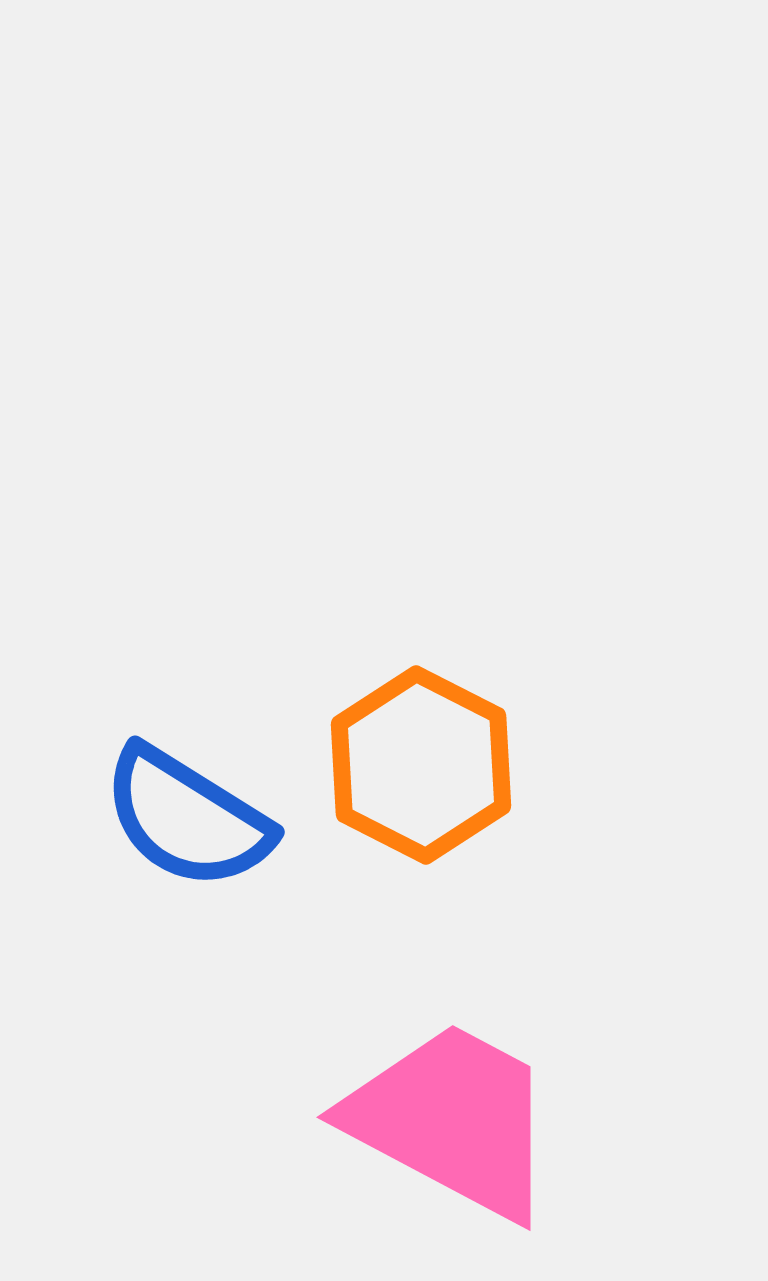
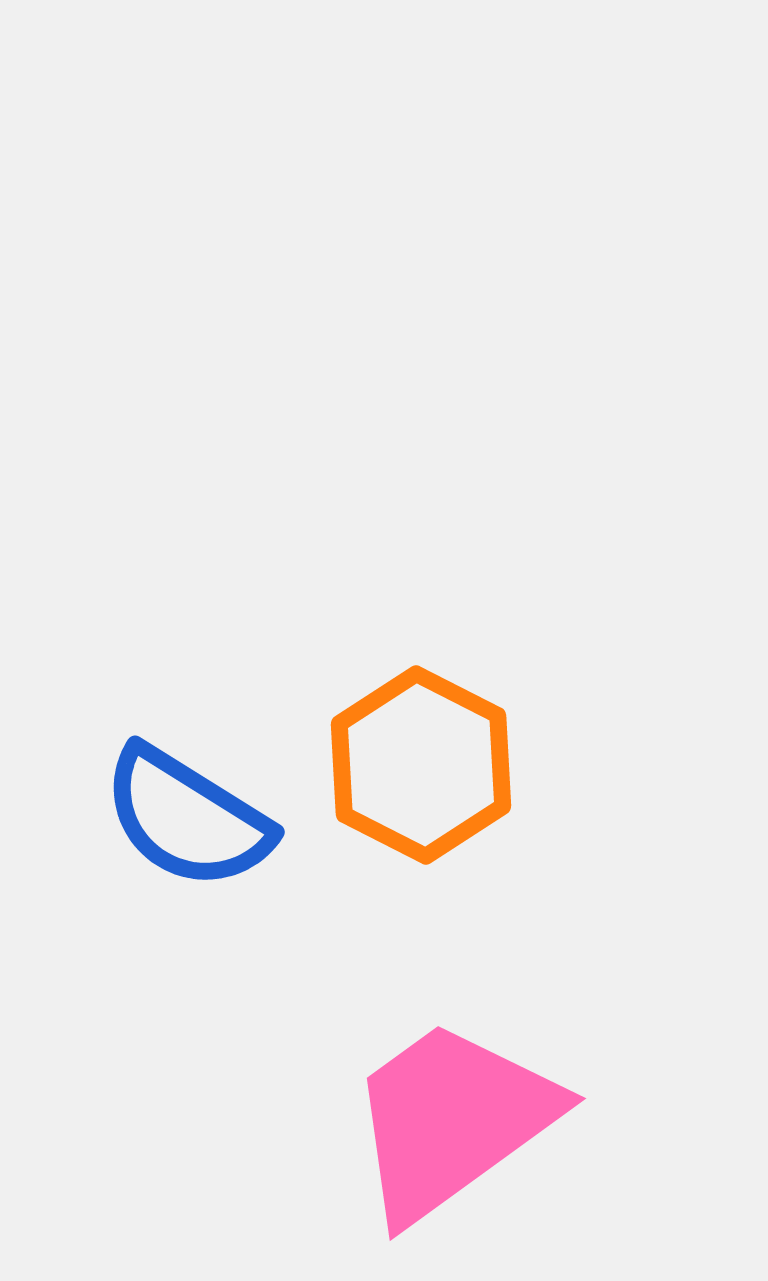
pink trapezoid: rotated 64 degrees counterclockwise
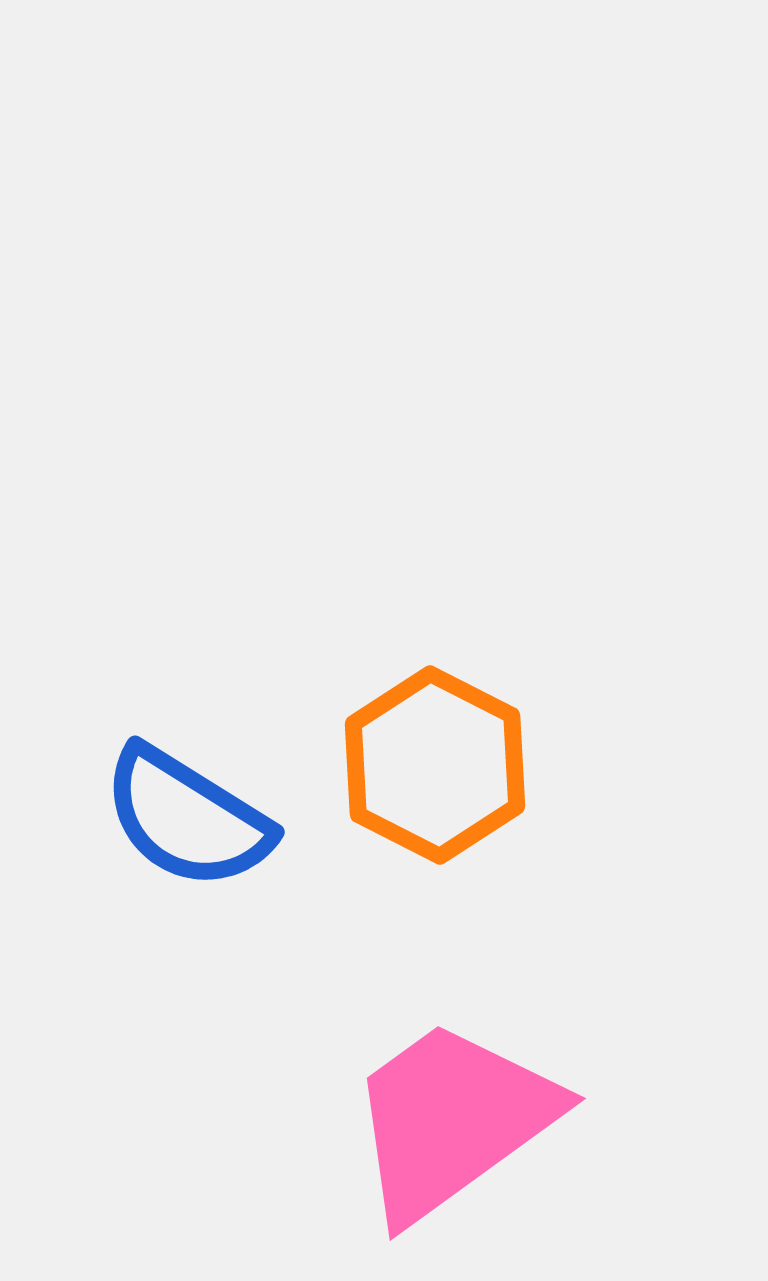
orange hexagon: moved 14 px right
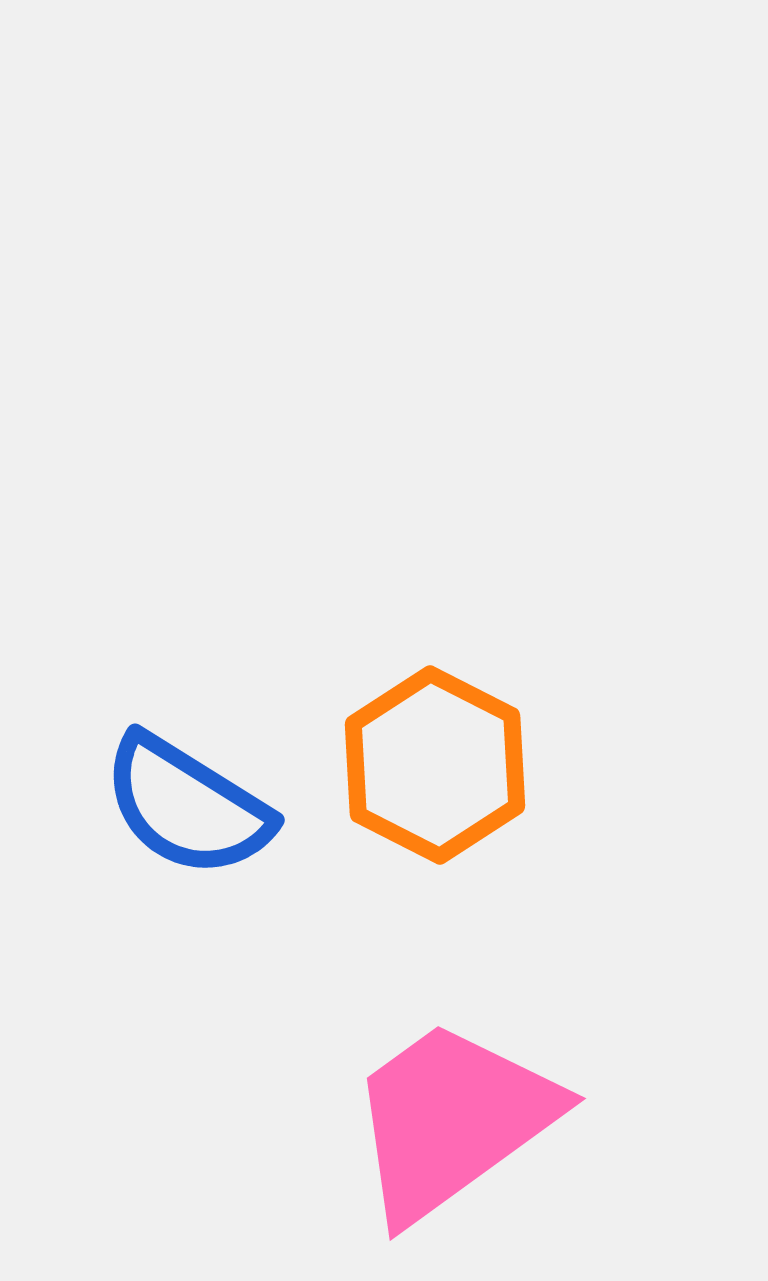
blue semicircle: moved 12 px up
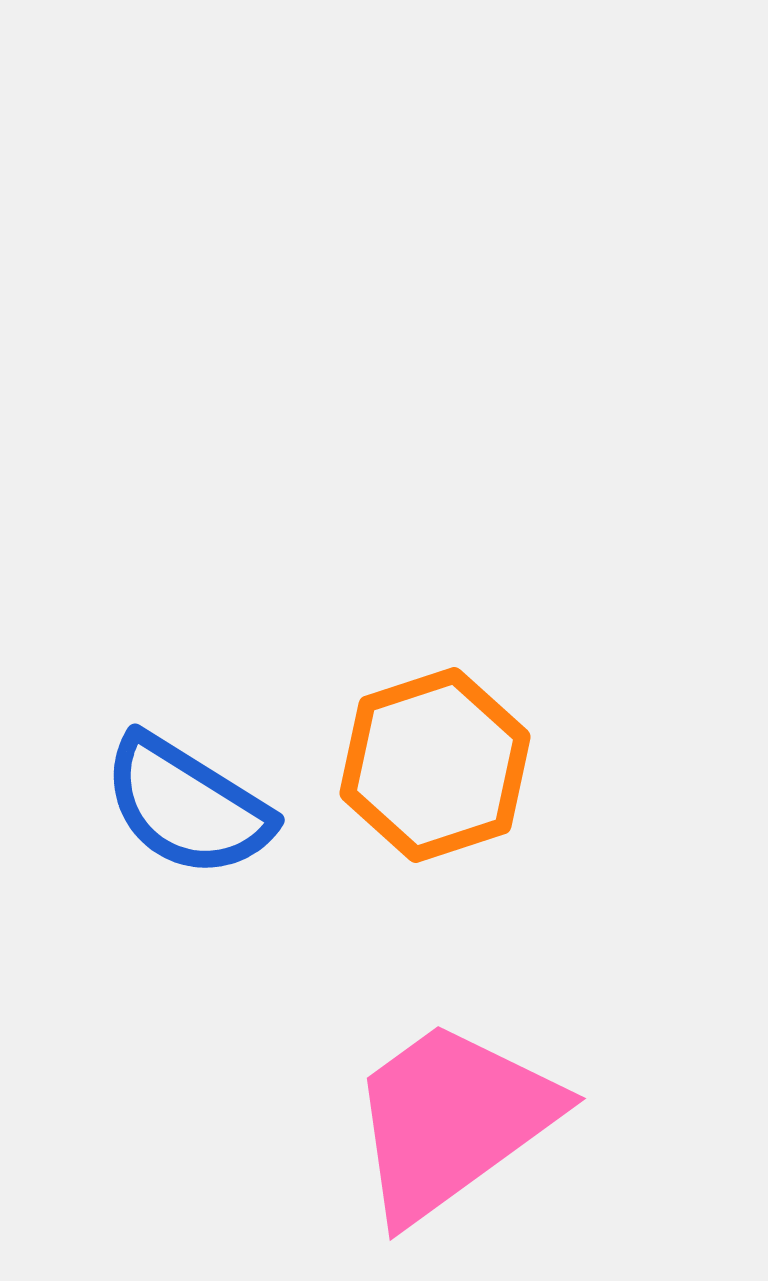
orange hexagon: rotated 15 degrees clockwise
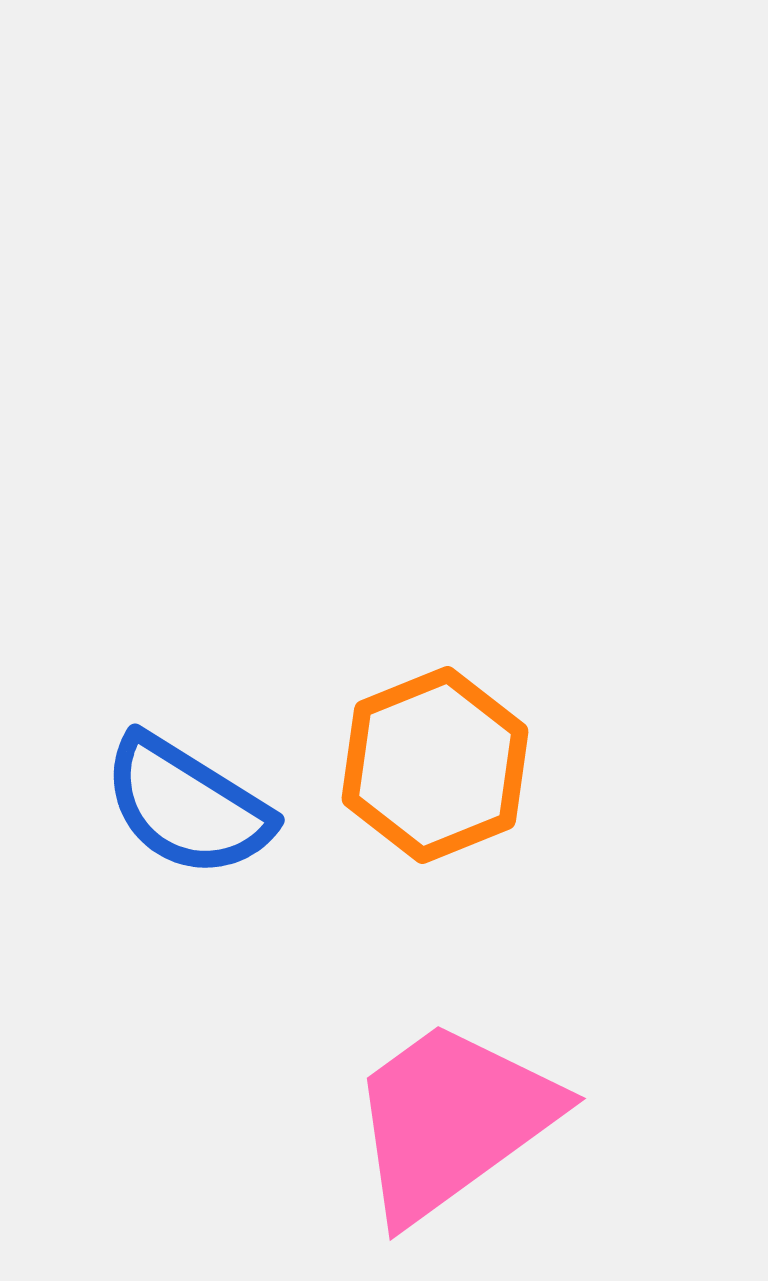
orange hexagon: rotated 4 degrees counterclockwise
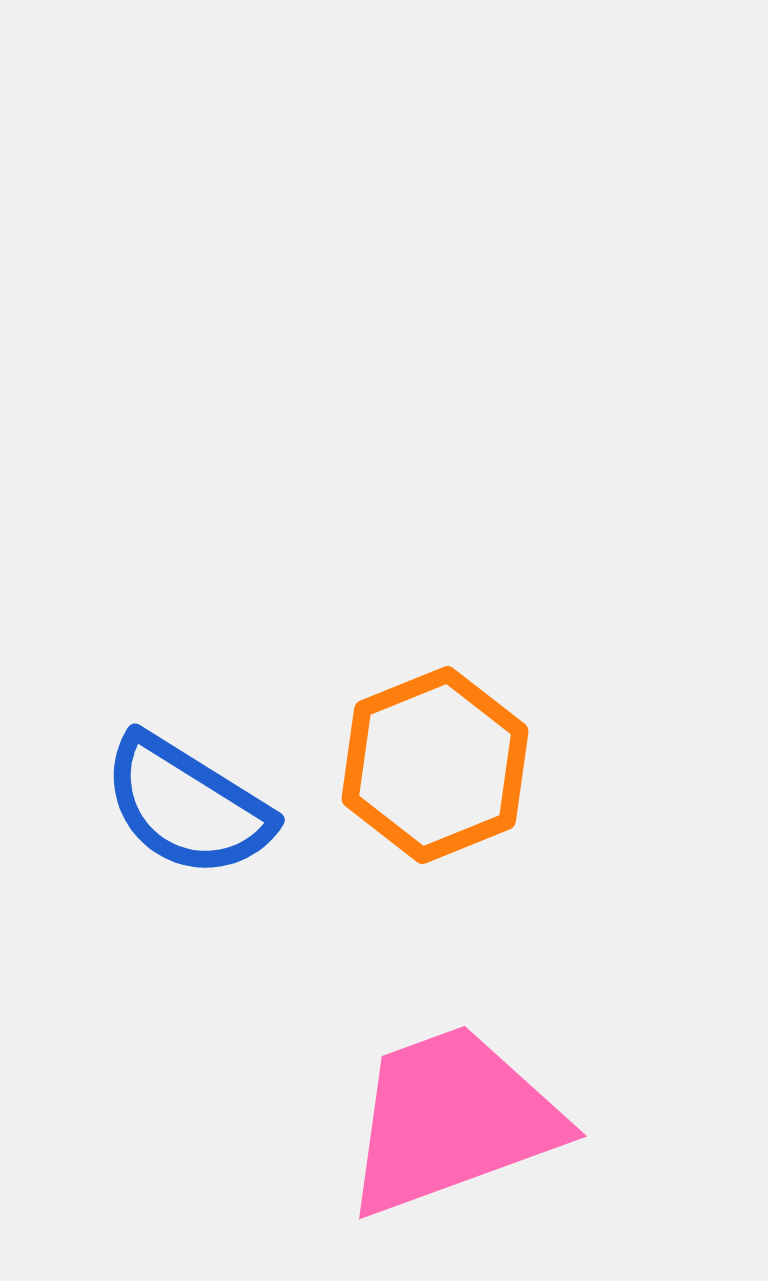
pink trapezoid: rotated 16 degrees clockwise
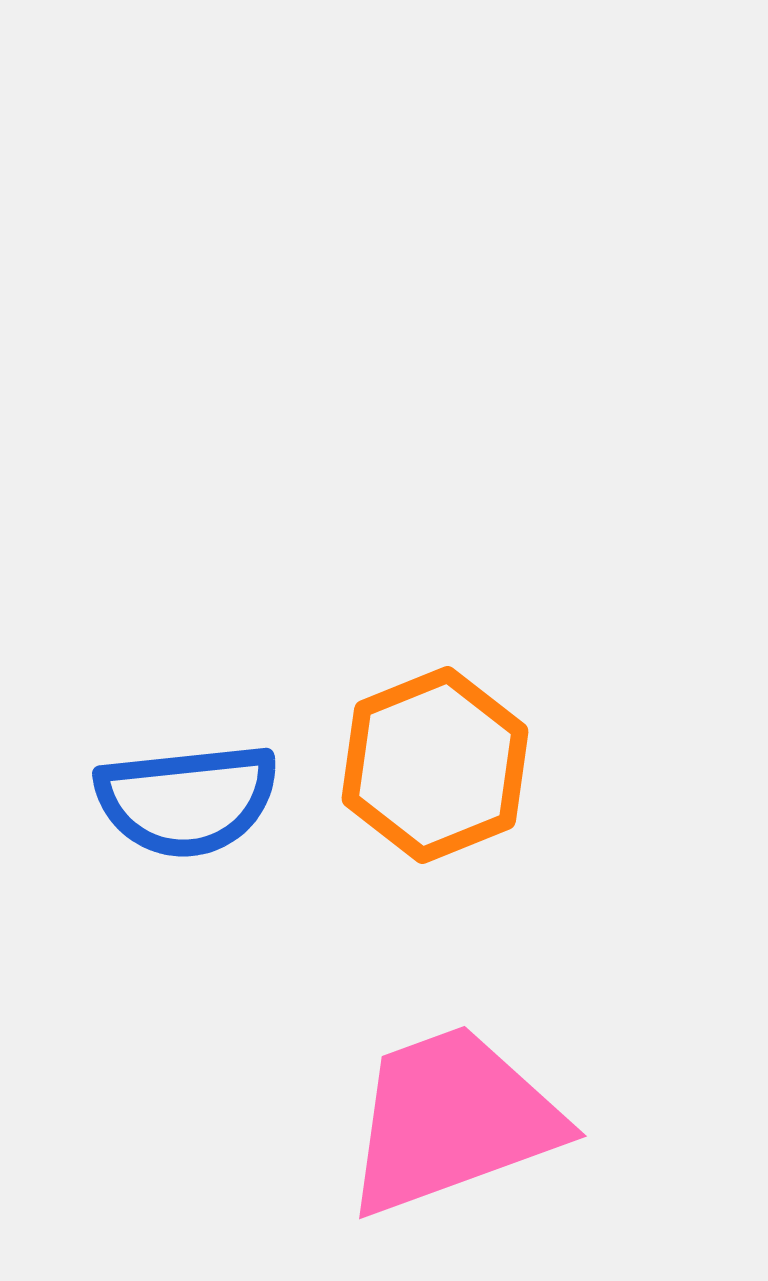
blue semicircle: moved 6 px up; rotated 38 degrees counterclockwise
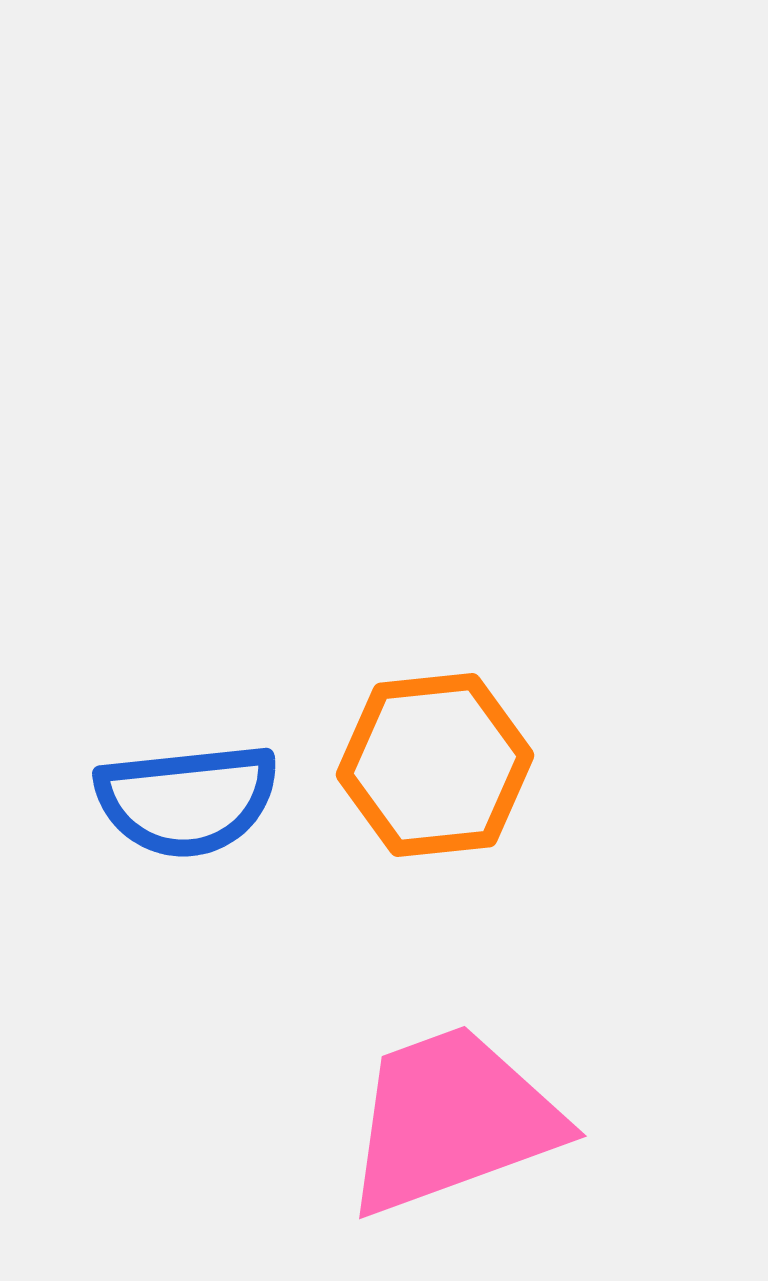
orange hexagon: rotated 16 degrees clockwise
